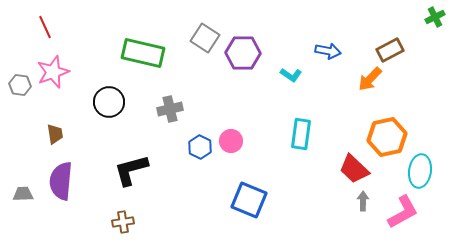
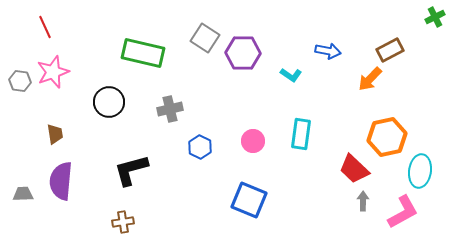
gray hexagon: moved 4 px up
pink circle: moved 22 px right
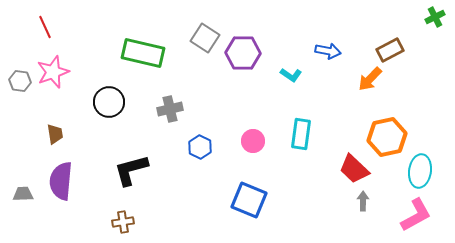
pink L-shape: moved 13 px right, 3 px down
